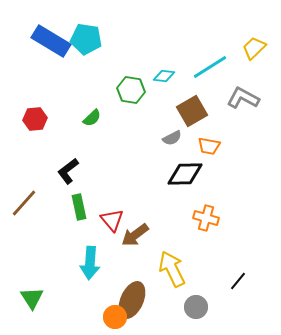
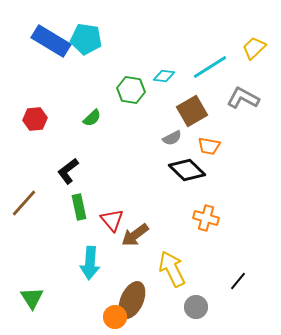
black diamond: moved 2 px right, 4 px up; rotated 45 degrees clockwise
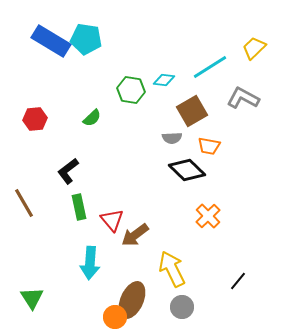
cyan diamond: moved 4 px down
gray semicircle: rotated 24 degrees clockwise
brown line: rotated 72 degrees counterclockwise
orange cross: moved 2 px right, 2 px up; rotated 30 degrees clockwise
gray circle: moved 14 px left
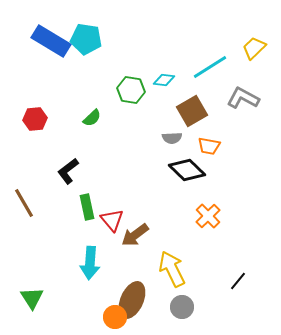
green rectangle: moved 8 px right
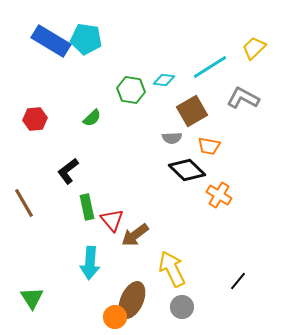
orange cross: moved 11 px right, 21 px up; rotated 15 degrees counterclockwise
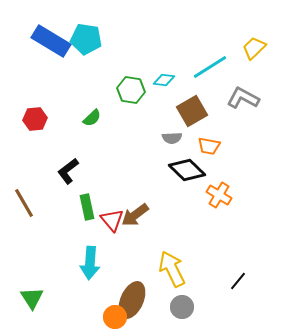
brown arrow: moved 20 px up
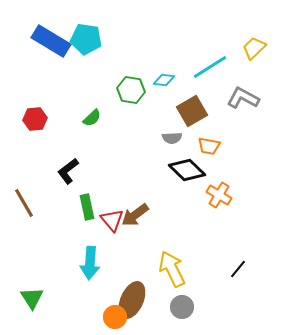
black line: moved 12 px up
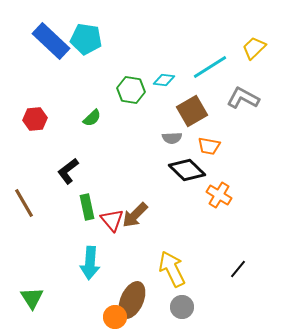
blue rectangle: rotated 12 degrees clockwise
brown arrow: rotated 8 degrees counterclockwise
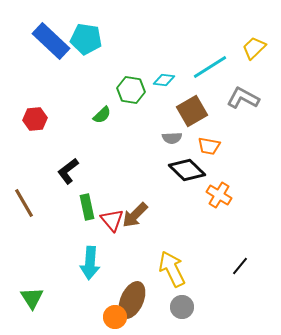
green semicircle: moved 10 px right, 3 px up
black line: moved 2 px right, 3 px up
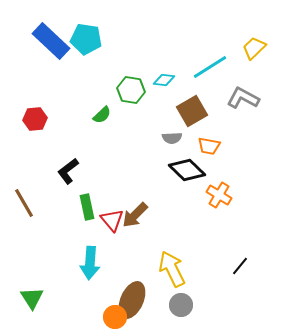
gray circle: moved 1 px left, 2 px up
